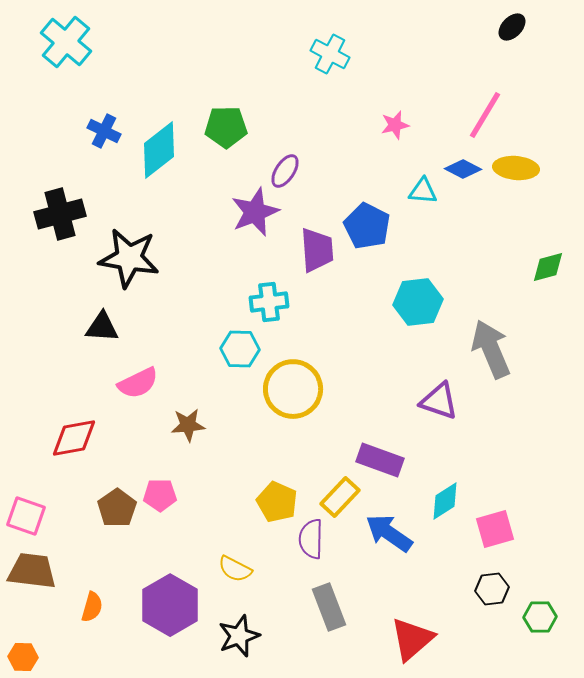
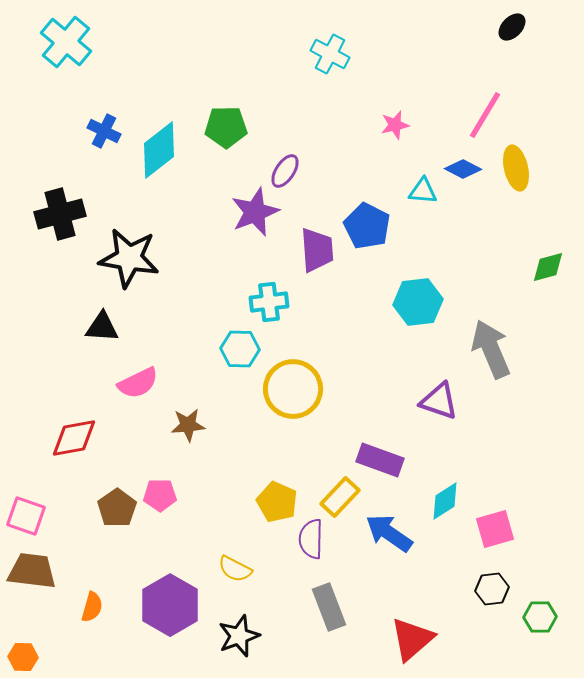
yellow ellipse at (516, 168): rotated 72 degrees clockwise
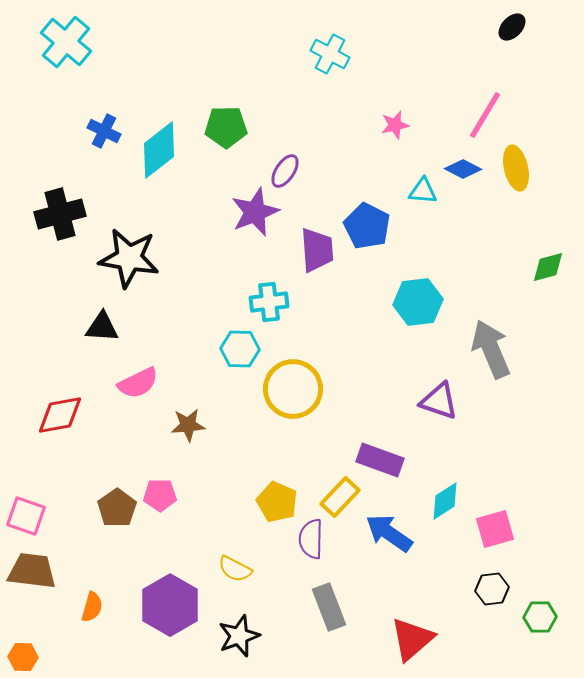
red diamond at (74, 438): moved 14 px left, 23 px up
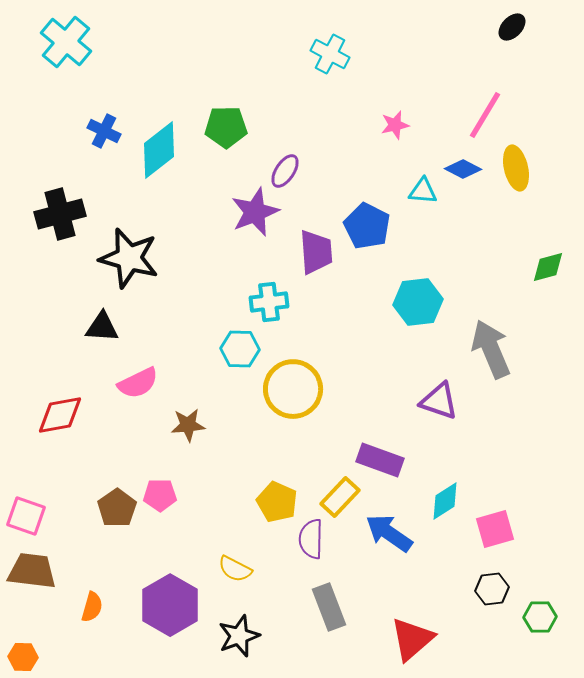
purple trapezoid at (317, 250): moved 1 px left, 2 px down
black star at (129, 258): rotated 6 degrees clockwise
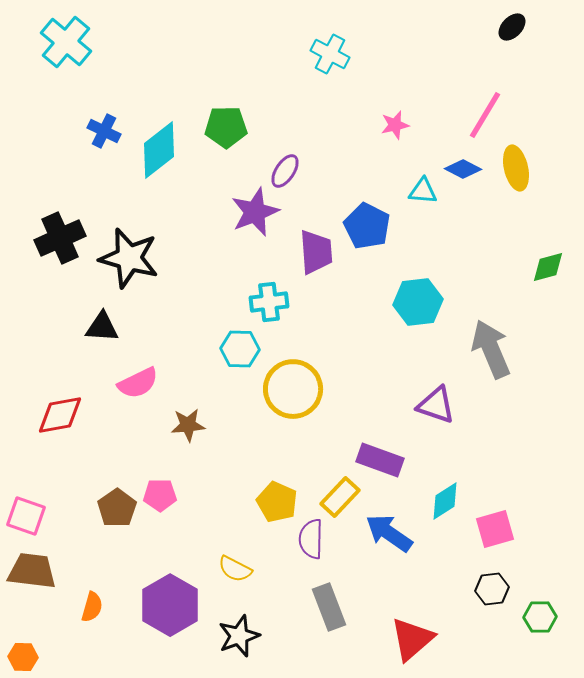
black cross at (60, 214): moved 24 px down; rotated 9 degrees counterclockwise
purple triangle at (439, 401): moved 3 px left, 4 px down
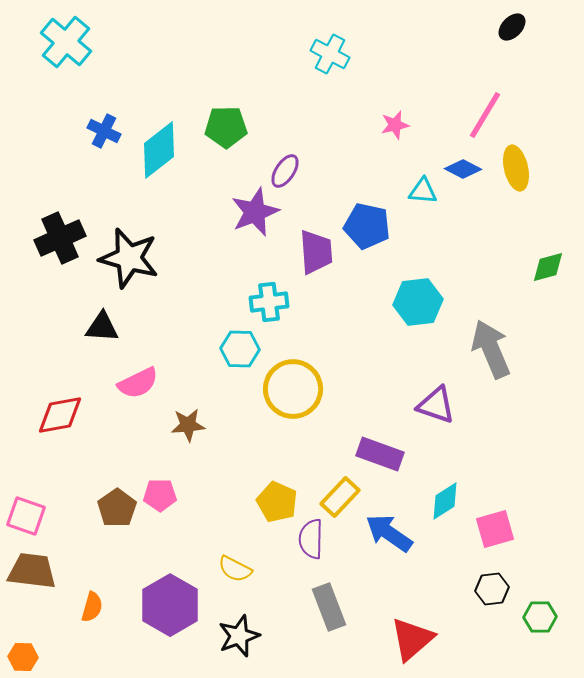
blue pentagon at (367, 226): rotated 15 degrees counterclockwise
purple rectangle at (380, 460): moved 6 px up
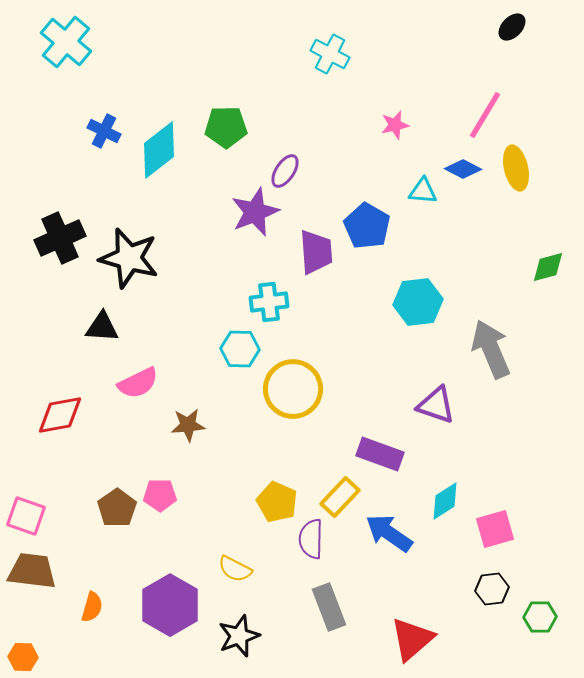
blue pentagon at (367, 226): rotated 18 degrees clockwise
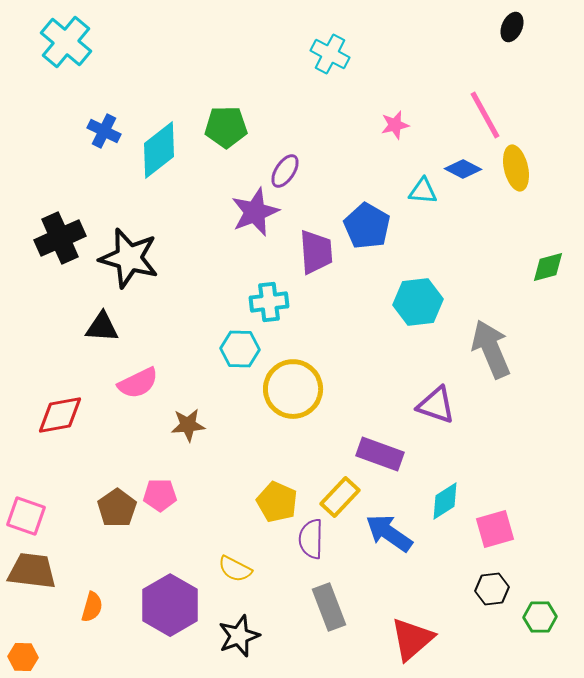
black ellipse at (512, 27): rotated 20 degrees counterclockwise
pink line at (485, 115): rotated 60 degrees counterclockwise
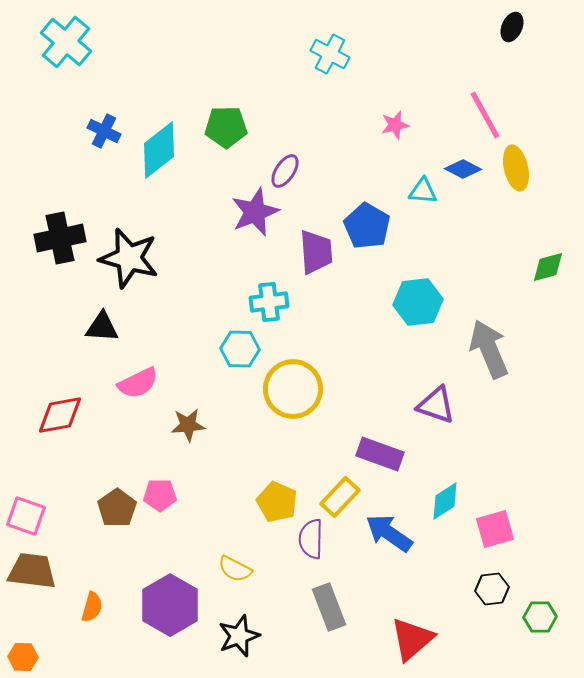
black cross at (60, 238): rotated 12 degrees clockwise
gray arrow at (491, 349): moved 2 px left
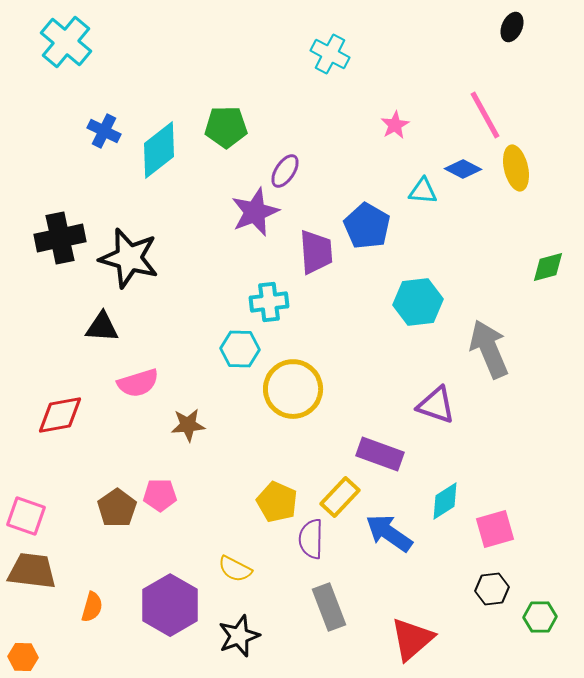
pink star at (395, 125): rotated 16 degrees counterclockwise
pink semicircle at (138, 383): rotated 9 degrees clockwise
